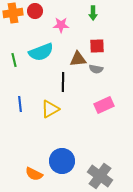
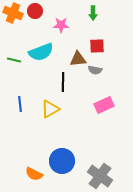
orange cross: rotated 30 degrees clockwise
green line: rotated 64 degrees counterclockwise
gray semicircle: moved 1 px left, 1 px down
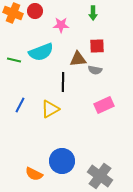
blue line: moved 1 px down; rotated 35 degrees clockwise
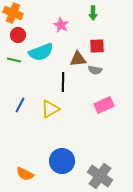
red circle: moved 17 px left, 24 px down
pink star: rotated 28 degrees clockwise
orange semicircle: moved 9 px left
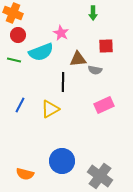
pink star: moved 8 px down
red square: moved 9 px right
orange semicircle: rotated 12 degrees counterclockwise
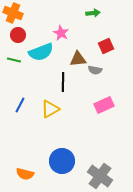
green arrow: rotated 96 degrees counterclockwise
red square: rotated 21 degrees counterclockwise
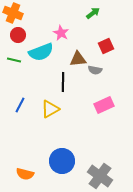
green arrow: rotated 32 degrees counterclockwise
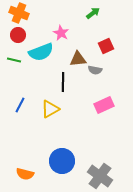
orange cross: moved 6 px right
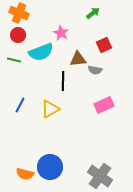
red square: moved 2 px left, 1 px up
black line: moved 1 px up
blue circle: moved 12 px left, 6 px down
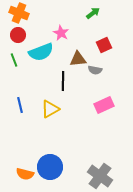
green line: rotated 56 degrees clockwise
blue line: rotated 42 degrees counterclockwise
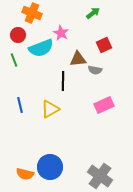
orange cross: moved 13 px right
cyan semicircle: moved 4 px up
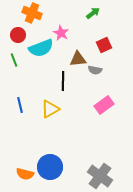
pink rectangle: rotated 12 degrees counterclockwise
